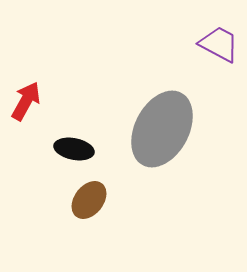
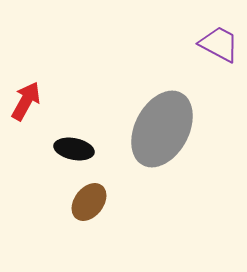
brown ellipse: moved 2 px down
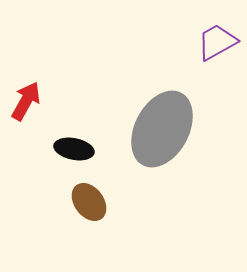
purple trapezoid: moved 2 px left, 2 px up; rotated 57 degrees counterclockwise
brown ellipse: rotated 75 degrees counterclockwise
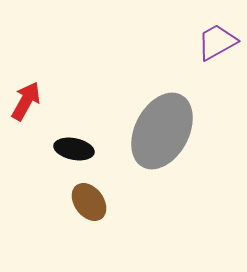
gray ellipse: moved 2 px down
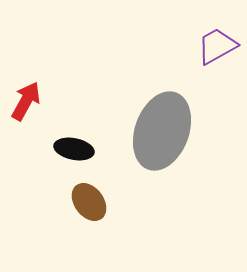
purple trapezoid: moved 4 px down
gray ellipse: rotated 8 degrees counterclockwise
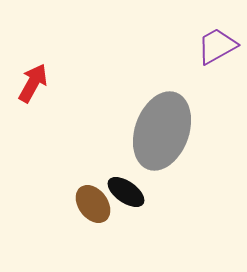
red arrow: moved 7 px right, 18 px up
black ellipse: moved 52 px right, 43 px down; rotated 24 degrees clockwise
brown ellipse: moved 4 px right, 2 px down
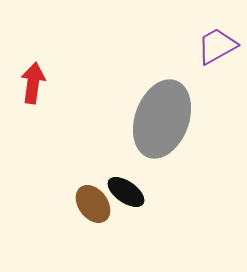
red arrow: rotated 21 degrees counterclockwise
gray ellipse: moved 12 px up
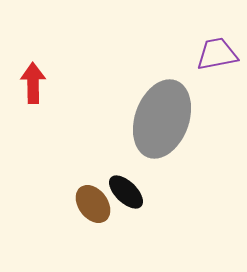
purple trapezoid: moved 8 px down; rotated 18 degrees clockwise
red arrow: rotated 9 degrees counterclockwise
black ellipse: rotated 9 degrees clockwise
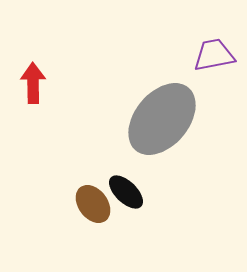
purple trapezoid: moved 3 px left, 1 px down
gray ellipse: rotated 20 degrees clockwise
